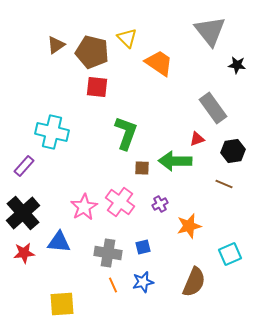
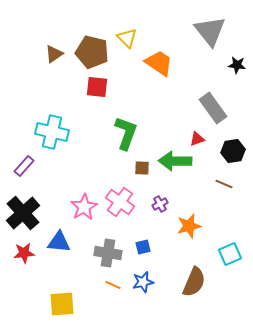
brown triangle: moved 2 px left, 9 px down
orange line: rotated 42 degrees counterclockwise
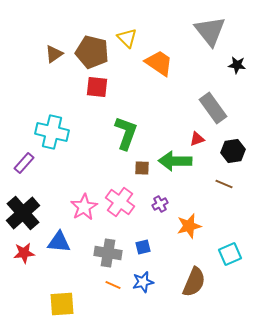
purple rectangle: moved 3 px up
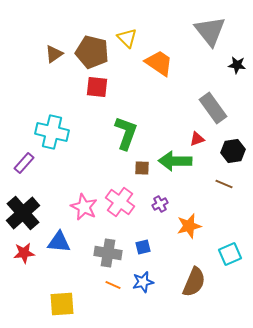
pink star: rotated 16 degrees counterclockwise
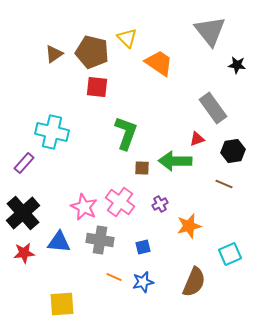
gray cross: moved 8 px left, 13 px up
orange line: moved 1 px right, 8 px up
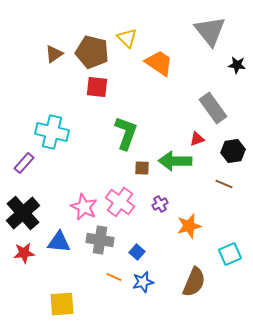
blue square: moved 6 px left, 5 px down; rotated 35 degrees counterclockwise
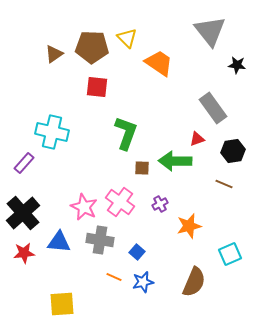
brown pentagon: moved 5 px up; rotated 12 degrees counterclockwise
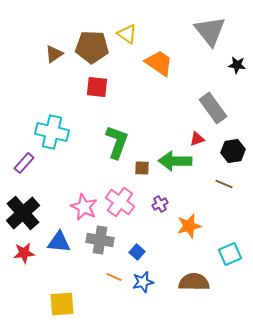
yellow triangle: moved 4 px up; rotated 10 degrees counterclockwise
green L-shape: moved 9 px left, 9 px down
brown semicircle: rotated 112 degrees counterclockwise
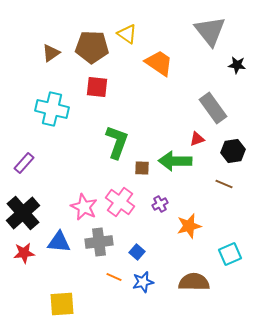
brown triangle: moved 3 px left, 1 px up
cyan cross: moved 23 px up
gray cross: moved 1 px left, 2 px down; rotated 16 degrees counterclockwise
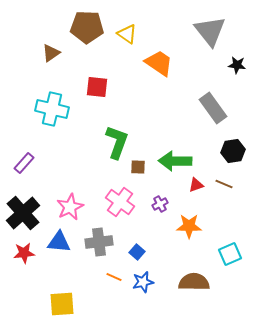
brown pentagon: moved 5 px left, 20 px up
red triangle: moved 1 px left, 46 px down
brown square: moved 4 px left, 1 px up
pink star: moved 14 px left; rotated 20 degrees clockwise
orange star: rotated 15 degrees clockwise
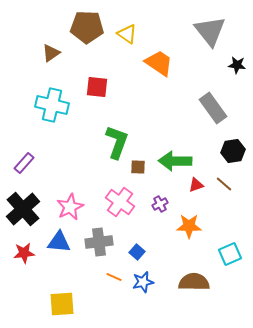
cyan cross: moved 4 px up
brown line: rotated 18 degrees clockwise
black cross: moved 4 px up
